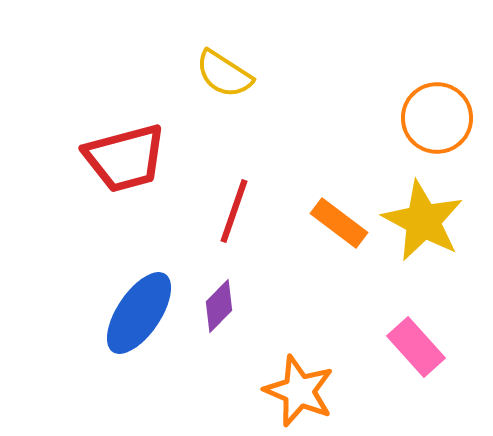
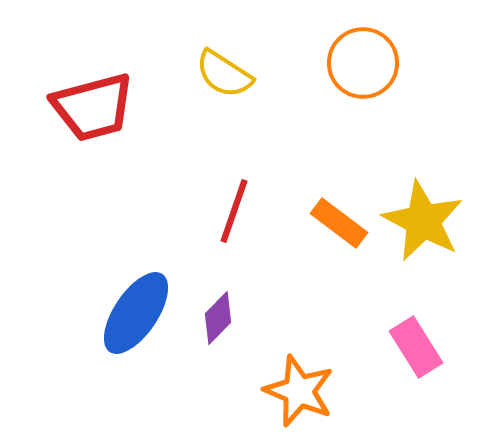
orange circle: moved 74 px left, 55 px up
red trapezoid: moved 32 px left, 51 px up
purple diamond: moved 1 px left, 12 px down
blue ellipse: moved 3 px left
pink rectangle: rotated 10 degrees clockwise
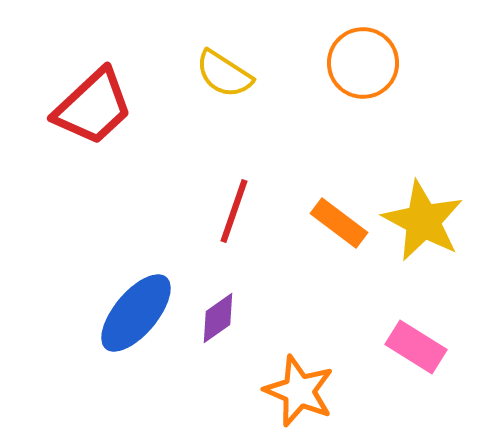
red trapezoid: rotated 28 degrees counterclockwise
blue ellipse: rotated 6 degrees clockwise
purple diamond: rotated 10 degrees clockwise
pink rectangle: rotated 26 degrees counterclockwise
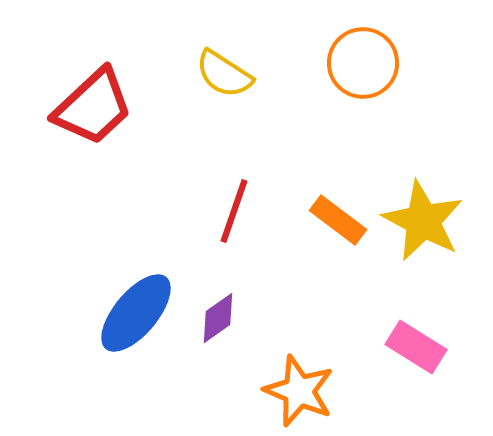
orange rectangle: moved 1 px left, 3 px up
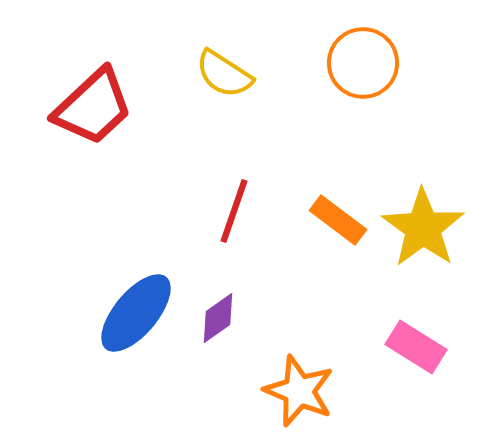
yellow star: moved 7 px down; rotated 8 degrees clockwise
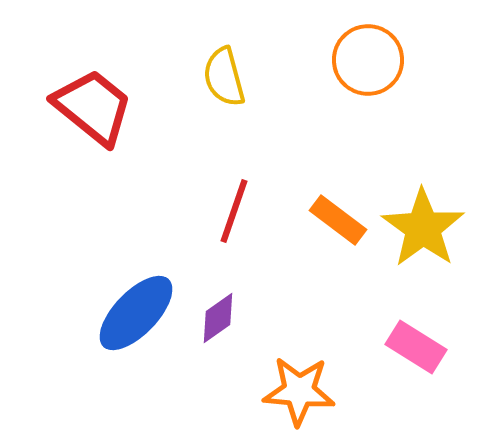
orange circle: moved 5 px right, 3 px up
yellow semicircle: moved 3 px down; rotated 42 degrees clockwise
red trapezoid: rotated 98 degrees counterclockwise
blue ellipse: rotated 4 degrees clockwise
orange star: rotated 18 degrees counterclockwise
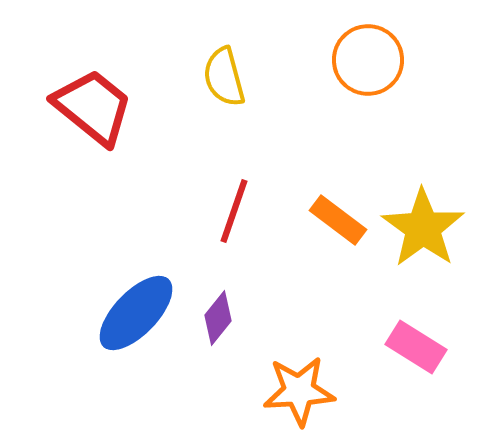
purple diamond: rotated 16 degrees counterclockwise
orange star: rotated 8 degrees counterclockwise
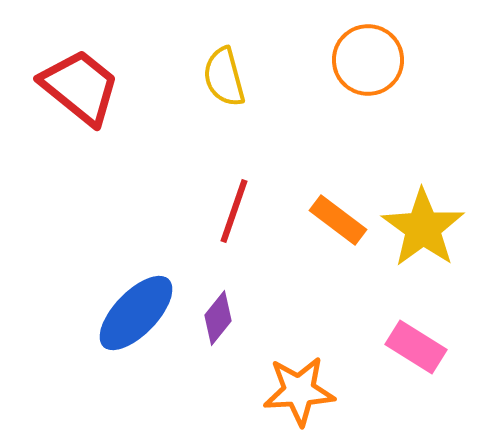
red trapezoid: moved 13 px left, 20 px up
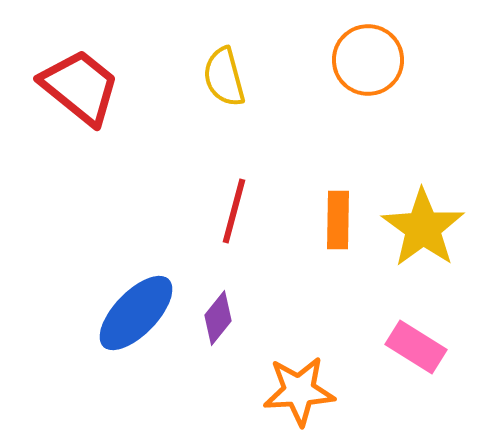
red line: rotated 4 degrees counterclockwise
orange rectangle: rotated 54 degrees clockwise
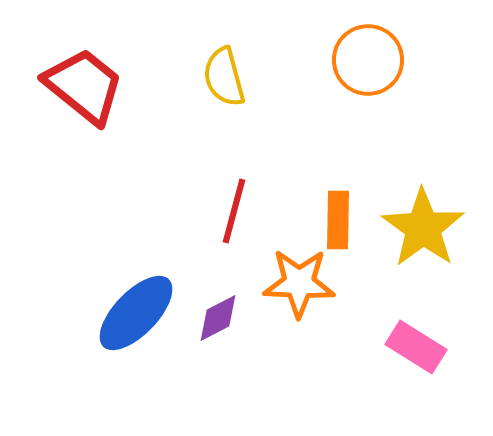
red trapezoid: moved 4 px right, 1 px up
purple diamond: rotated 24 degrees clockwise
orange star: moved 108 px up; rotated 6 degrees clockwise
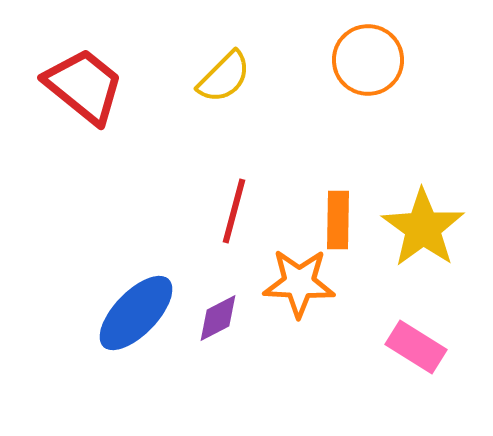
yellow semicircle: rotated 120 degrees counterclockwise
